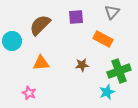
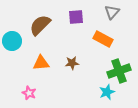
brown star: moved 10 px left, 2 px up
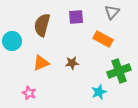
brown semicircle: moved 2 px right; rotated 30 degrees counterclockwise
orange triangle: rotated 18 degrees counterclockwise
cyan star: moved 8 px left
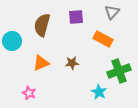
cyan star: rotated 21 degrees counterclockwise
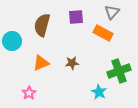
orange rectangle: moved 6 px up
pink star: rotated 16 degrees clockwise
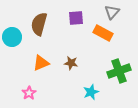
purple square: moved 1 px down
brown semicircle: moved 3 px left, 1 px up
cyan circle: moved 4 px up
brown star: moved 1 px left; rotated 16 degrees clockwise
cyan star: moved 8 px left; rotated 21 degrees clockwise
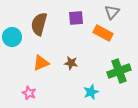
pink star: rotated 16 degrees counterclockwise
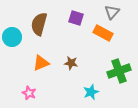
purple square: rotated 21 degrees clockwise
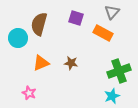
cyan circle: moved 6 px right, 1 px down
cyan star: moved 21 px right, 4 px down
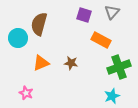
purple square: moved 8 px right, 3 px up
orange rectangle: moved 2 px left, 7 px down
green cross: moved 4 px up
pink star: moved 3 px left
